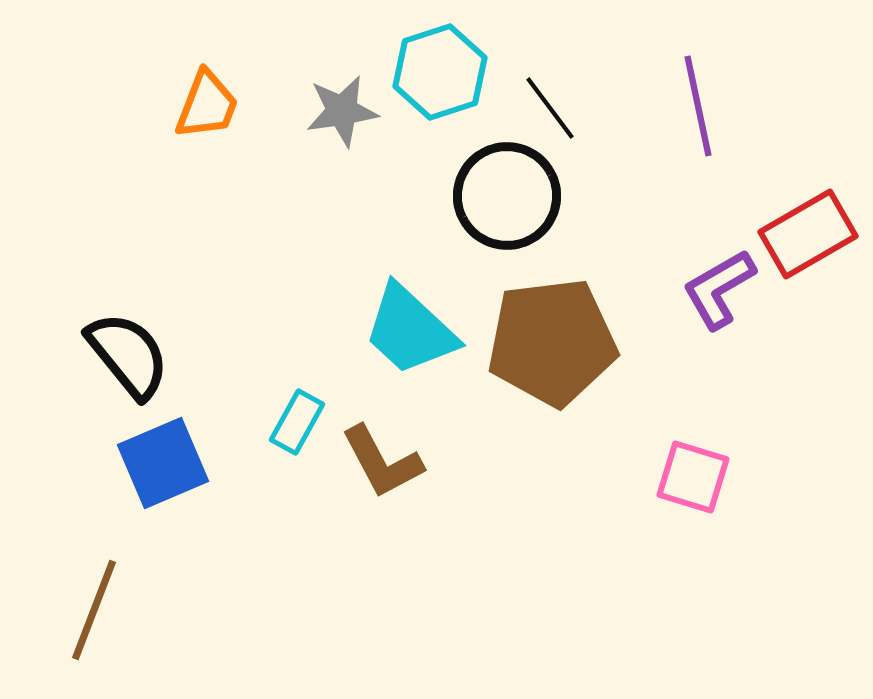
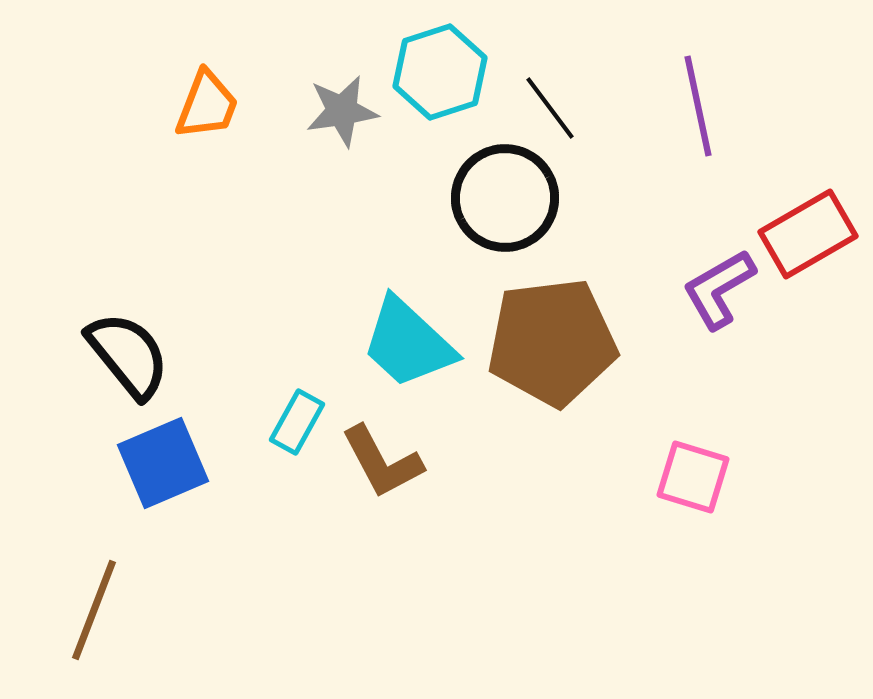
black circle: moved 2 px left, 2 px down
cyan trapezoid: moved 2 px left, 13 px down
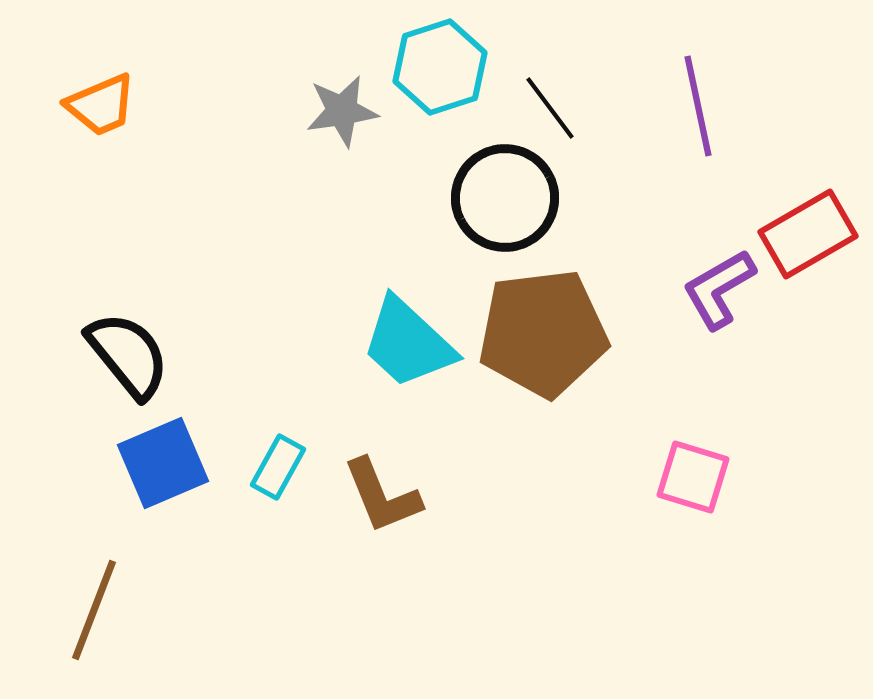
cyan hexagon: moved 5 px up
orange trapezoid: moved 106 px left; rotated 46 degrees clockwise
brown pentagon: moved 9 px left, 9 px up
cyan rectangle: moved 19 px left, 45 px down
brown L-shape: moved 34 px down; rotated 6 degrees clockwise
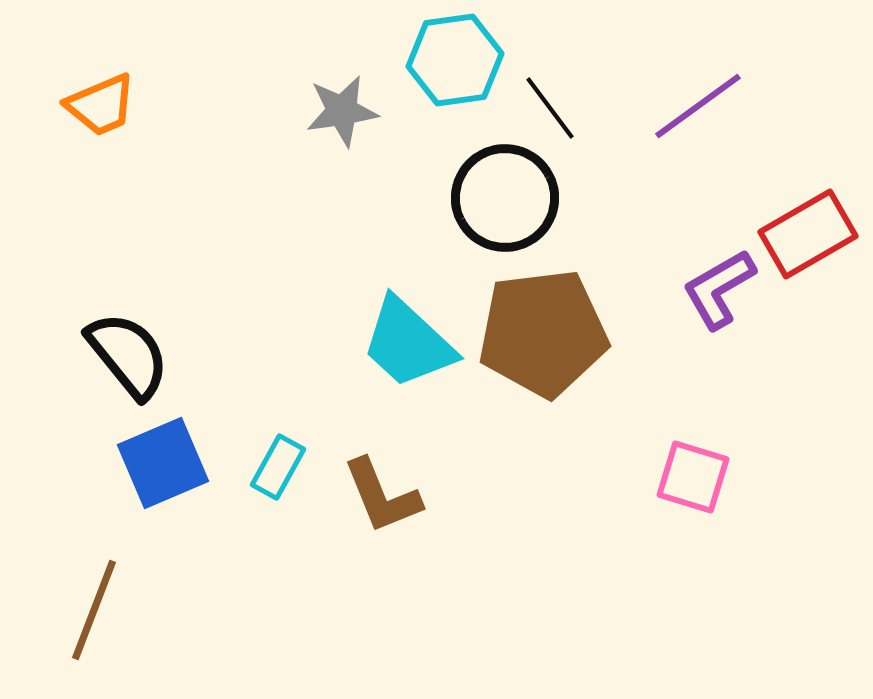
cyan hexagon: moved 15 px right, 7 px up; rotated 10 degrees clockwise
purple line: rotated 66 degrees clockwise
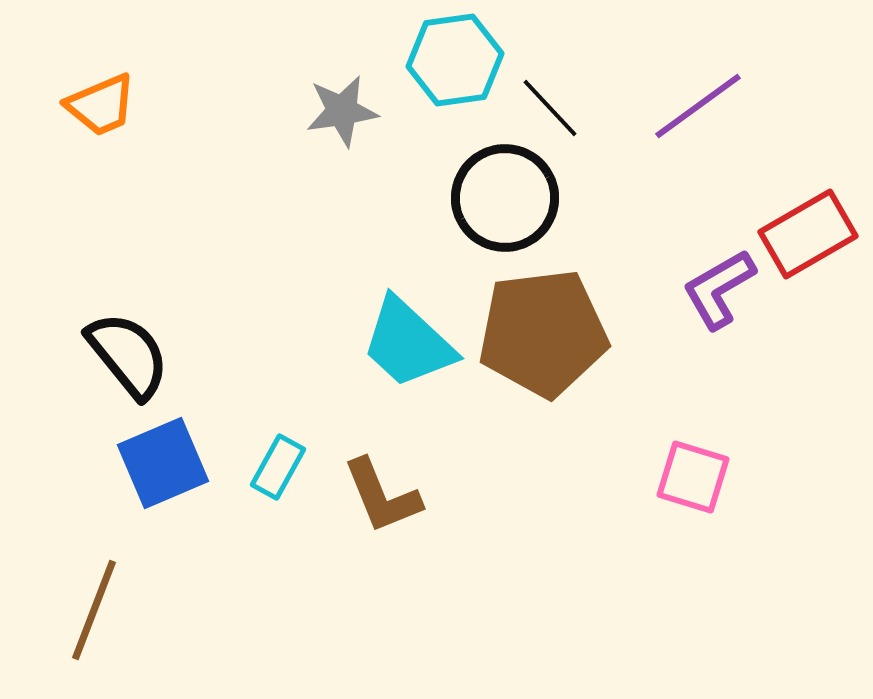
black line: rotated 6 degrees counterclockwise
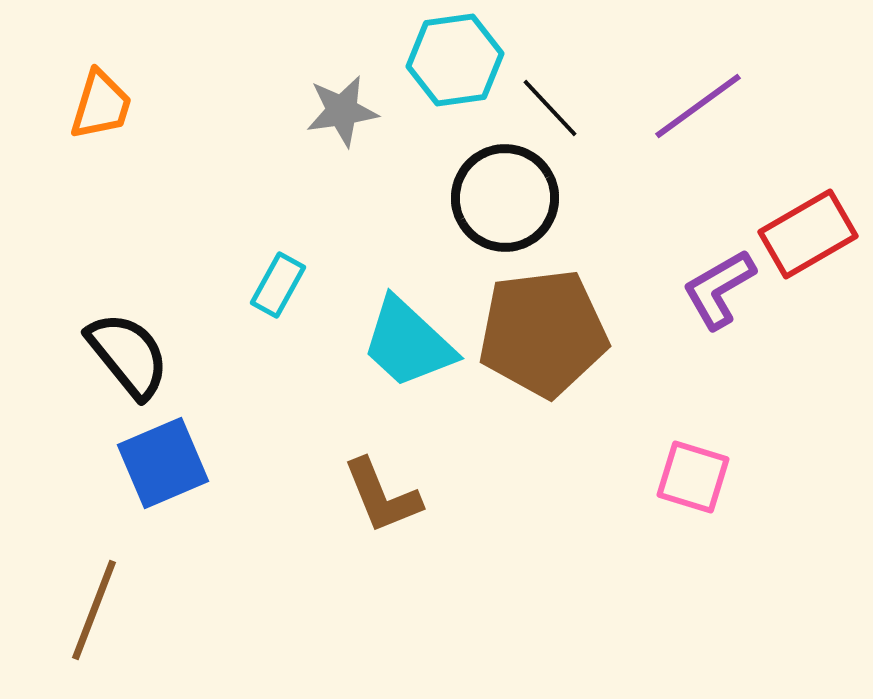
orange trapezoid: rotated 50 degrees counterclockwise
cyan rectangle: moved 182 px up
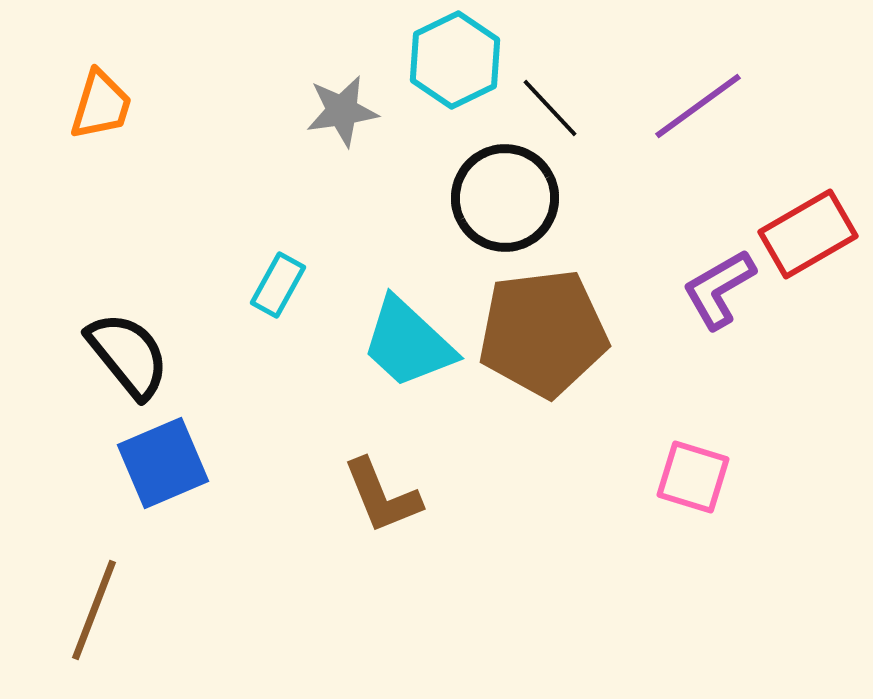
cyan hexagon: rotated 18 degrees counterclockwise
